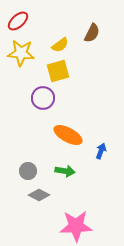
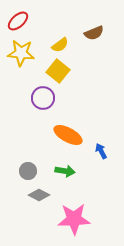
brown semicircle: moved 2 px right; rotated 42 degrees clockwise
yellow square: rotated 35 degrees counterclockwise
blue arrow: rotated 49 degrees counterclockwise
pink star: moved 2 px left, 7 px up
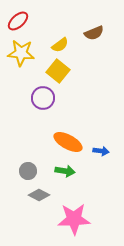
orange ellipse: moved 7 px down
blue arrow: rotated 126 degrees clockwise
